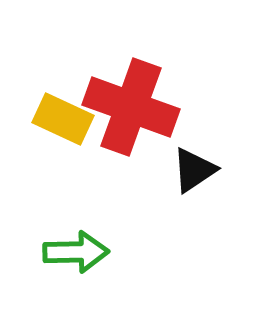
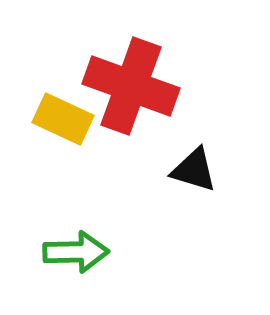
red cross: moved 21 px up
black triangle: rotated 51 degrees clockwise
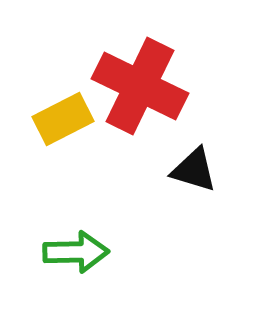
red cross: moved 9 px right; rotated 6 degrees clockwise
yellow rectangle: rotated 52 degrees counterclockwise
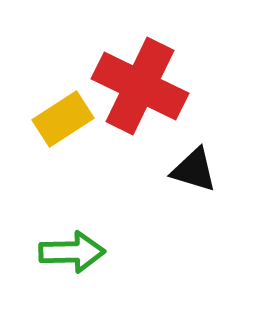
yellow rectangle: rotated 6 degrees counterclockwise
green arrow: moved 4 px left
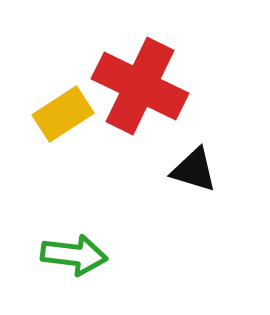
yellow rectangle: moved 5 px up
green arrow: moved 2 px right, 3 px down; rotated 8 degrees clockwise
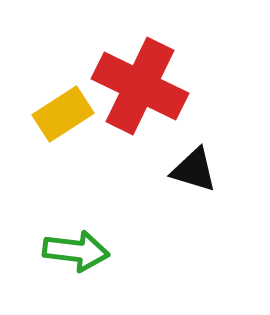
green arrow: moved 2 px right, 4 px up
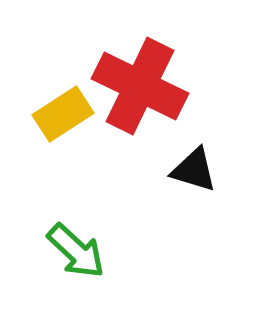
green arrow: rotated 36 degrees clockwise
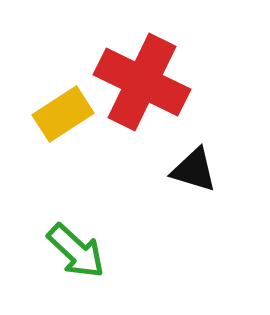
red cross: moved 2 px right, 4 px up
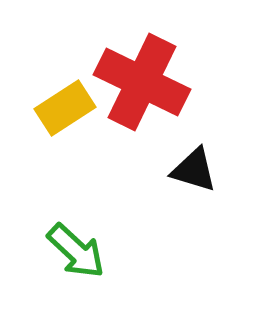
yellow rectangle: moved 2 px right, 6 px up
